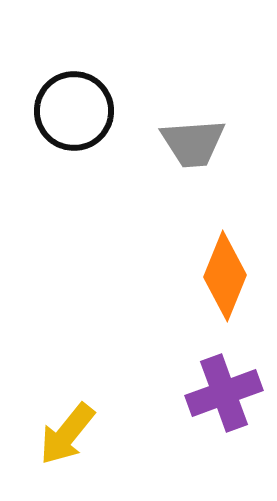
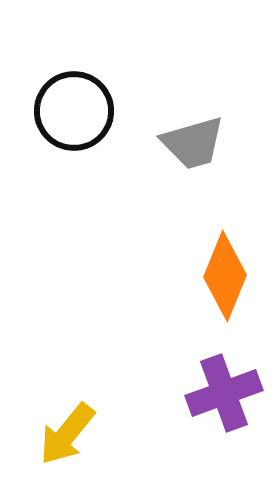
gray trapezoid: rotated 12 degrees counterclockwise
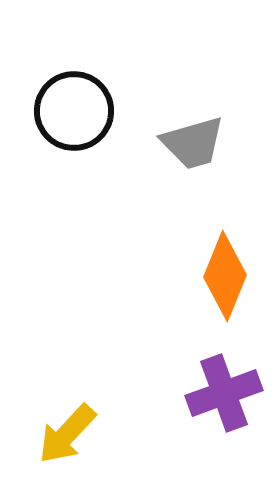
yellow arrow: rotated 4 degrees clockwise
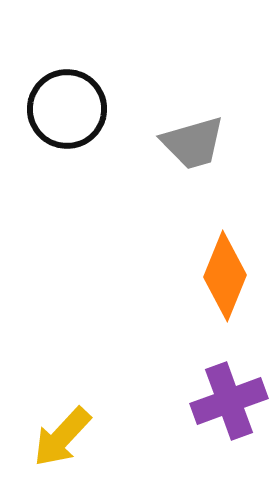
black circle: moved 7 px left, 2 px up
purple cross: moved 5 px right, 8 px down
yellow arrow: moved 5 px left, 3 px down
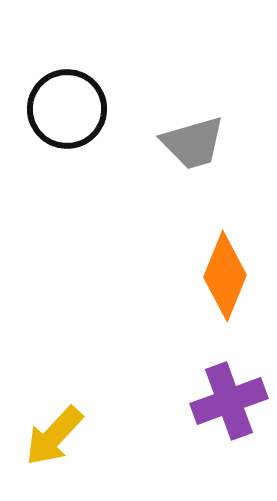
yellow arrow: moved 8 px left, 1 px up
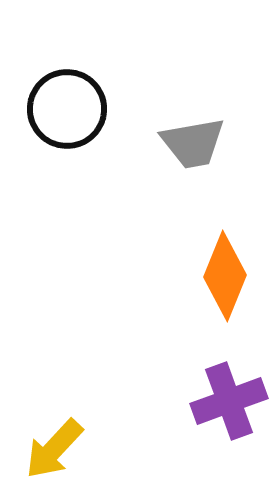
gray trapezoid: rotated 6 degrees clockwise
yellow arrow: moved 13 px down
